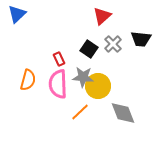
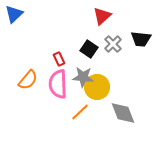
blue triangle: moved 3 px left
orange semicircle: rotated 25 degrees clockwise
yellow circle: moved 1 px left, 1 px down
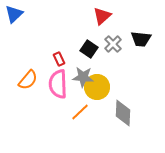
gray diamond: rotated 24 degrees clockwise
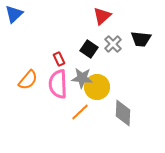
gray star: moved 1 px left, 1 px down
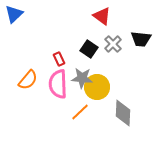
red triangle: rotated 42 degrees counterclockwise
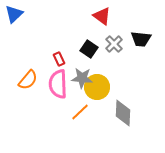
gray cross: moved 1 px right
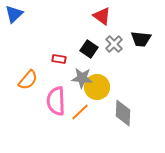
red rectangle: rotated 56 degrees counterclockwise
pink semicircle: moved 2 px left, 17 px down
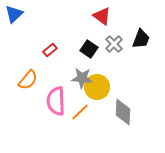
black trapezoid: rotated 75 degrees counterclockwise
red rectangle: moved 9 px left, 9 px up; rotated 48 degrees counterclockwise
gray diamond: moved 1 px up
